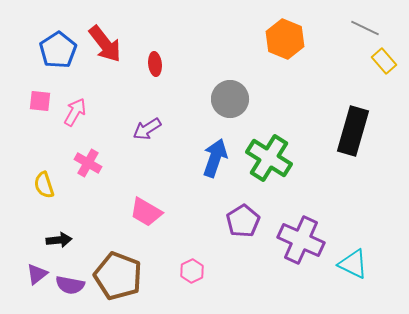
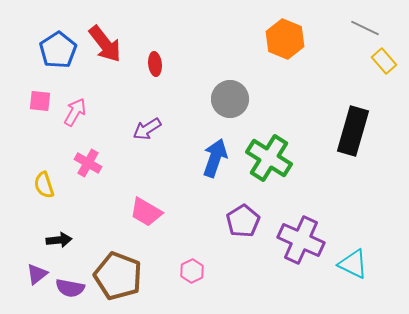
purple semicircle: moved 3 px down
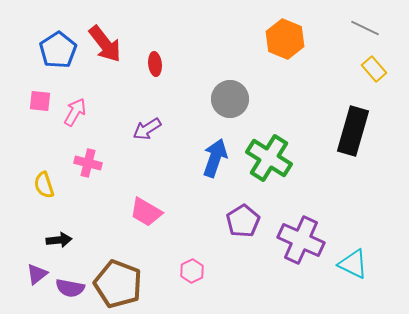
yellow rectangle: moved 10 px left, 8 px down
pink cross: rotated 16 degrees counterclockwise
brown pentagon: moved 8 px down
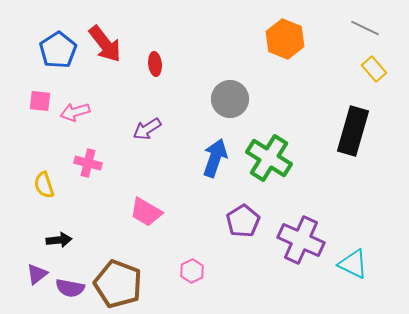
pink arrow: rotated 136 degrees counterclockwise
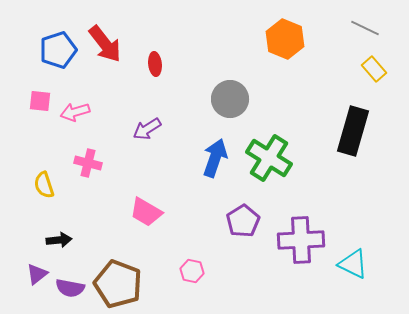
blue pentagon: rotated 15 degrees clockwise
purple cross: rotated 27 degrees counterclockwise
pink hexagon: rotated 20 degrees counterclockwise
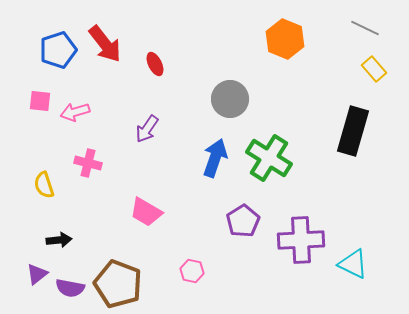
red ellipse: rotated 20 degrees counterclockwise
purple arrow: rotated 24 degrees counterclockwise
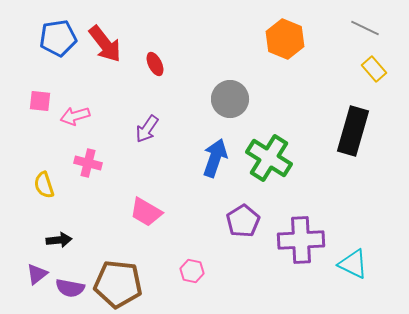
blue pentagon: moved 12 px up; rotated 9 degrees clockwise
pink arrow: moved 4 px down
brown pentagon: rotated 15 degrees counterclockwise
